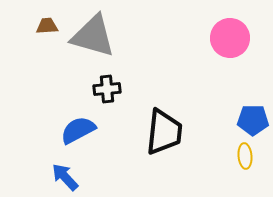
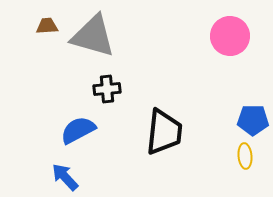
pink circle: moved 2 px up
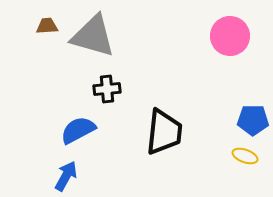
yellow ellipse: rotated 65 degrees counterclockwise
blue arrow: moved 1 px right, 1 px up; rotated 72 degrees clockwise
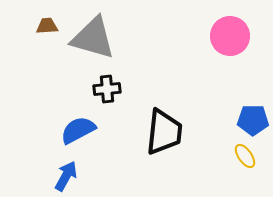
gray triangle: moved 2 px down
yellow ellipse: rotated 35 degrees clockwise
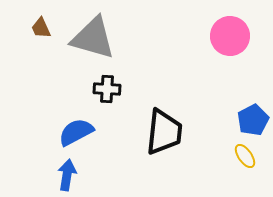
brown trapezoid: moved 6 px left, 2 px down; rotated 110 degrees counterclockwise
black cross: rotated 8 degrees clockwise
blue pentagon: rotated 28 degrees counterclockwise
blue semicircle: moved 2 px left, 2 px down
blue arrow: moved 1 px right, 1 px up; rotated 20 degrees counterclockwise
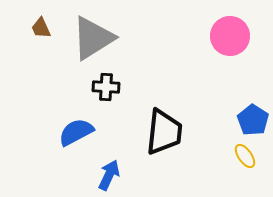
gray triangle: rotated 48 degrees counterclockwise
black cross: moved 1 px left, 2 px up
blue pentagon: rotated 12 degrees counterclockwise
blue arrow: moved 42 px right; rotated 16 degrees clockwise
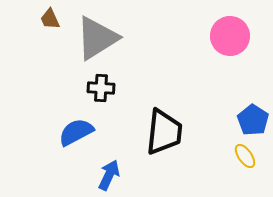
brown trapezoid: moved 9 px right, 9 px up
gray triangle: moved 4 px right
black cross: moved 5 px left, 1 px down
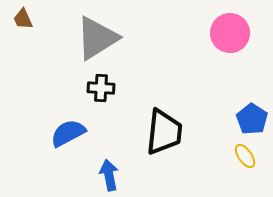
brown trapezoid: moved 27 px left
pink circle: moved 3 px up
blue pentagon: moved 1 px left, 1 px up
blue semicircle: moved 8 px left, 1 px down
blue arrow: rotated 36 degrees counterclockwise
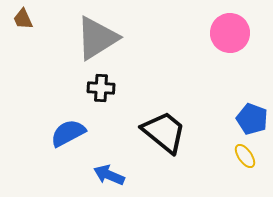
blue pentagon: rotated 12 degrees counterclockwise
black trapezoid: rotated 57 degrees counterclockwise
blue arrow: rotated 56 degrees counterclockwise
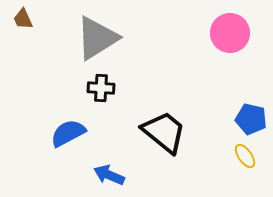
blue pentagon: moved 1 px left; rotated 8 degrees counterclockwise
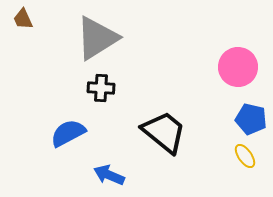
pink circle: moved 8 px right, 34 px down
